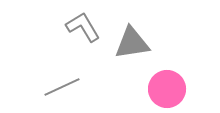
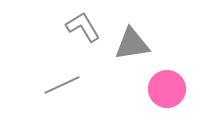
gray triangle: moved 1 px down
gray line: moved 2 px up
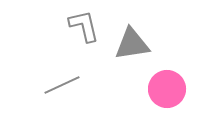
gray L-shape: moved 1 px right, 1 px up; rotated 18 degrees clockwise
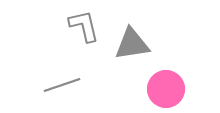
gray line: rotated 6 degrees clockwise
pink circle: moved 1 px left
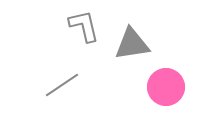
gray line: rotated 15 degrees counterclockwise
pink circle: moved 2 px up
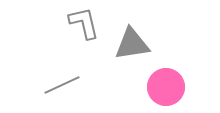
gray L-shape: moved 3 px up
gray line: rotated 9 degrees clockwise
